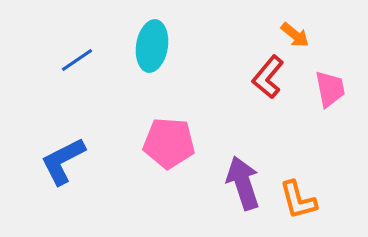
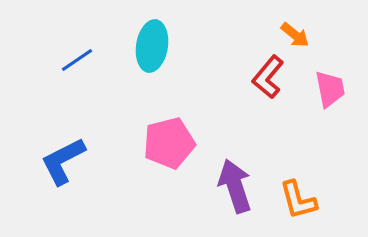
pink pentagon: rotated 18 degrees counterclockwise
purple arrow: moved 8 px left, 3 px down
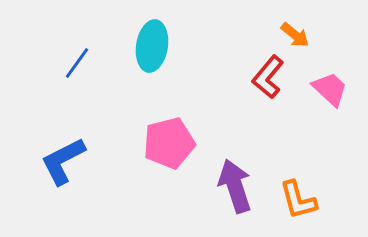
blue line: moved 3 px down; rotated 20 degrees counterclockwise
pink trapezoid: rotated 36 degrees counterclockwise
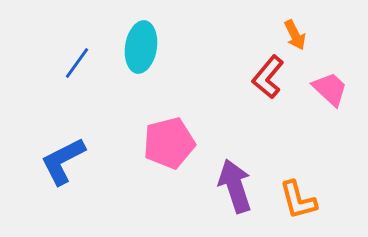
orange arrow: rotated 24 degrees clockwise
cyan ellipse: moved 11 px left, 1 px down
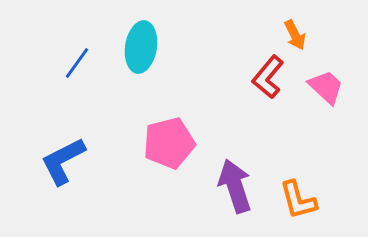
pink trapezoid: moved 4 px left, 2 px up
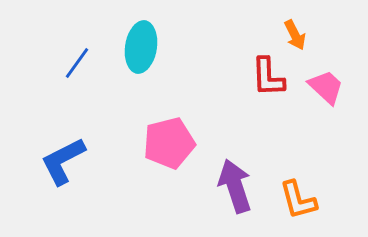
red L-shape: rotated 42 degrees counterclockwise
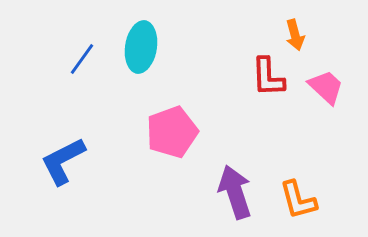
orange arrow: rotated 12 degrees clockwise
blue line: moved 5 px right, 4 px up
pink pentagon: moved 3 px right, 11 px up; rotated 6 degrees counterclockwise
purple arrow: moved 6 px down
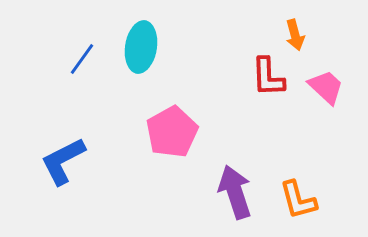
pink pentagon: rotated 9 degrees counterclockwise
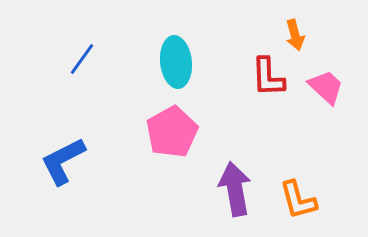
cyan ellipse: moved 35 px right, 15 px down; rotated 15 degrees counterclockwise
purple arrow: moved 3 px up; rotated 8 degrees clockwise
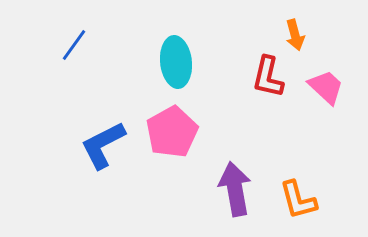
blue line: moved 8 px left, 14 px up
red L-shape: rotated 15 degrees clockwise
blue L-shape: moved 40 px right, 16 px up
